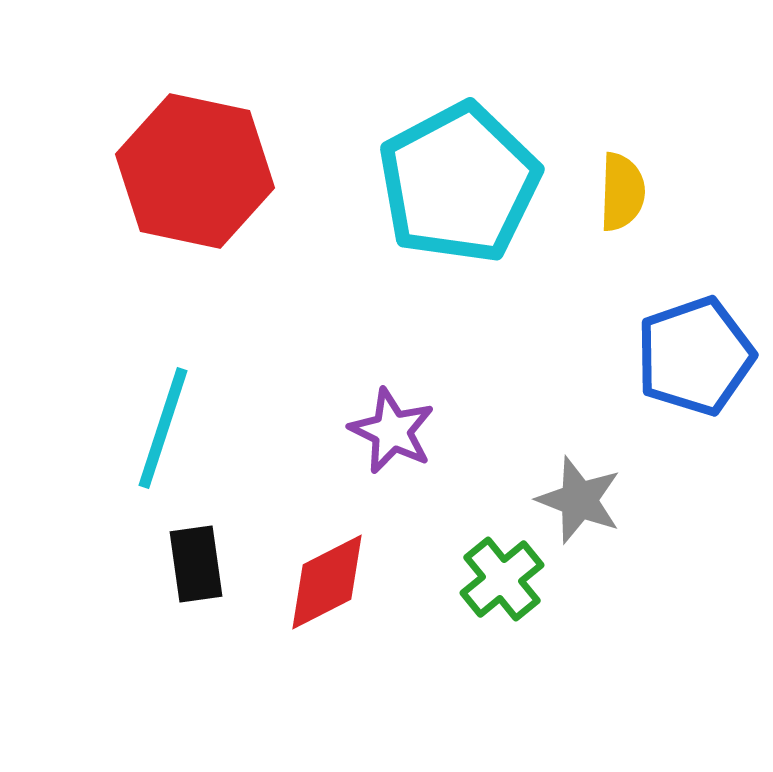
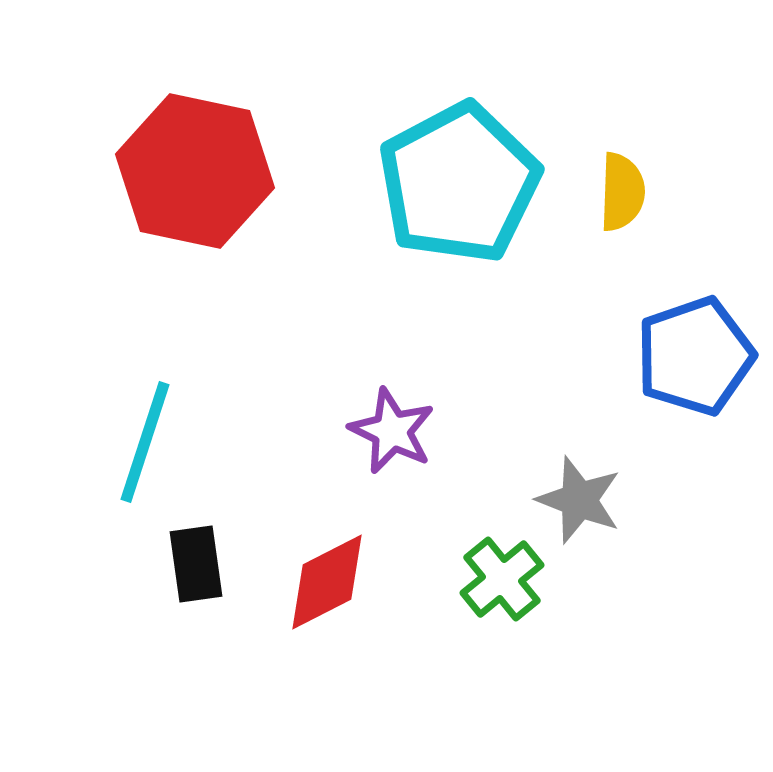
cyan line: moved 18 px left, 14 px down
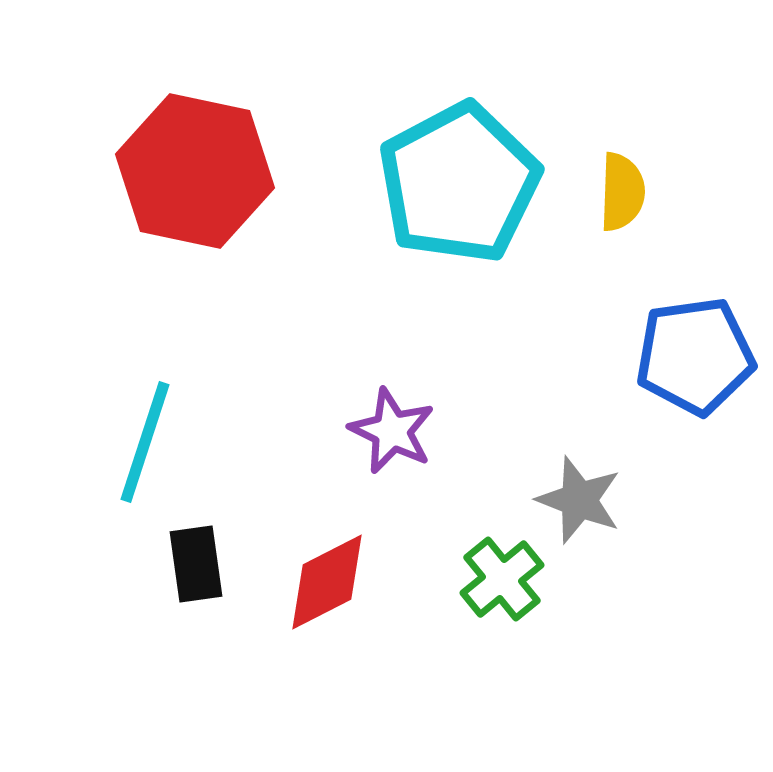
blue pentagon: rotated 11 degrees clockwise
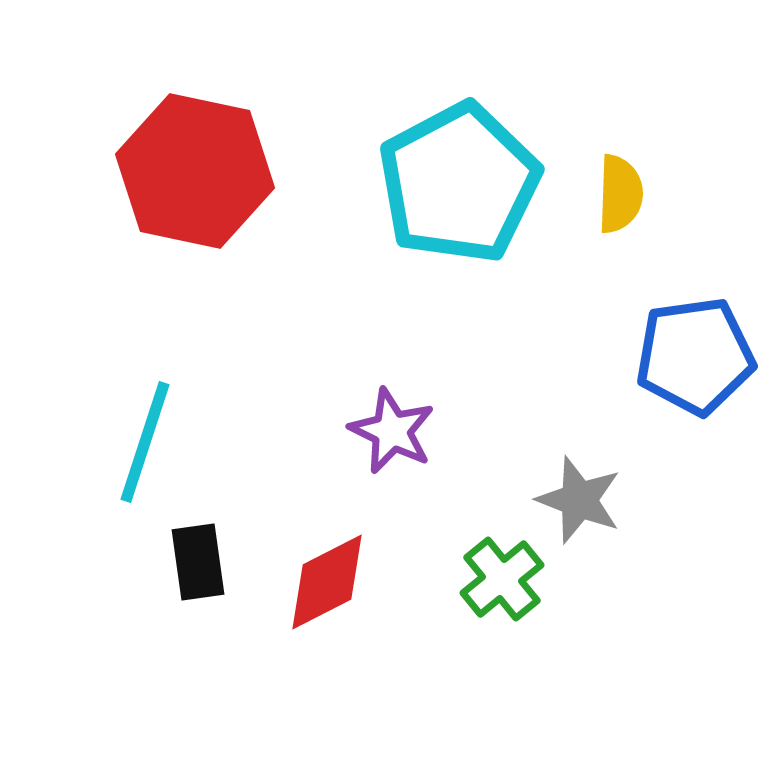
yellow semicircle: moved 2 px left, 2 px down
black rectangle: moved 2 px right, 2 px up
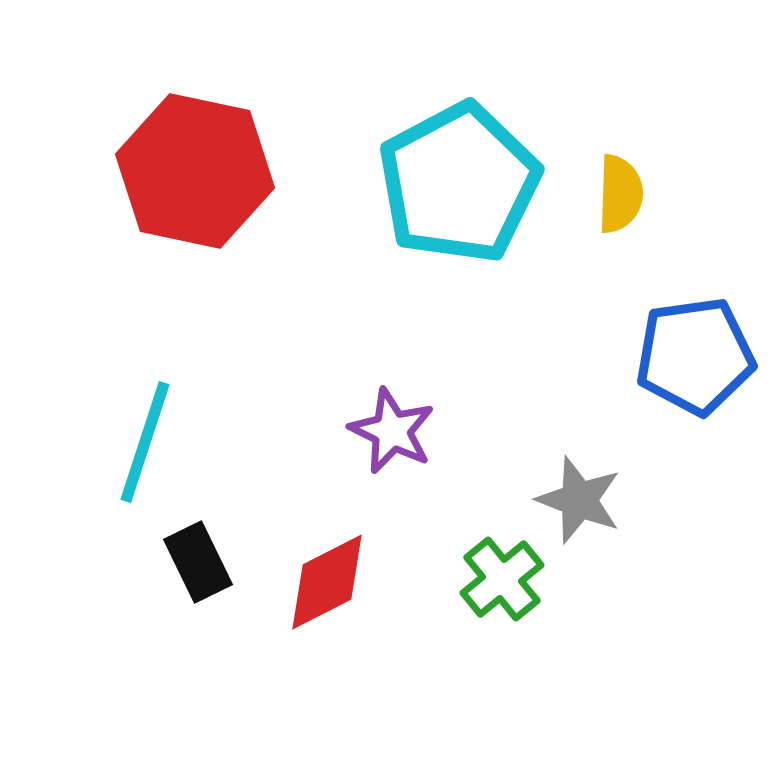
black rectangle: rotated 18 degrees counterclockwise
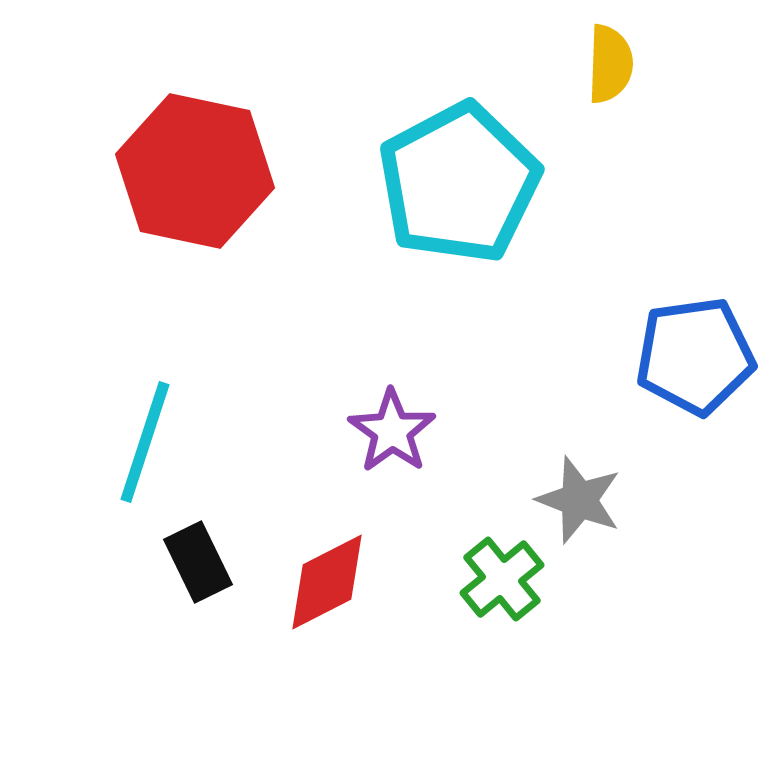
yellow semicircle: moved 10 px left, 130 px up
purple star: rotated 10 degrees clockwise
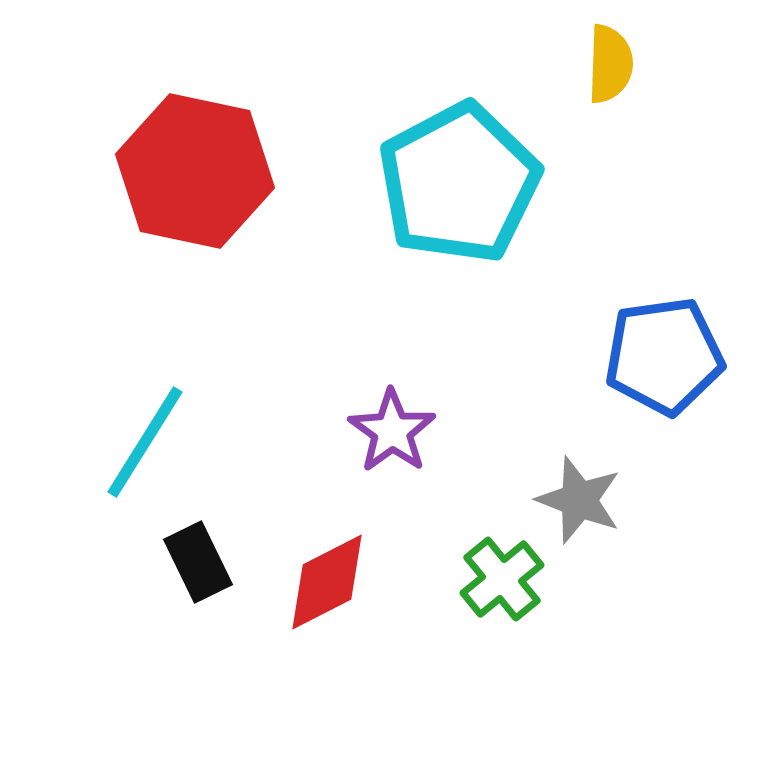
blue pentagon: moved 31 px left
cyan line: rotated 14 degrees clockwise
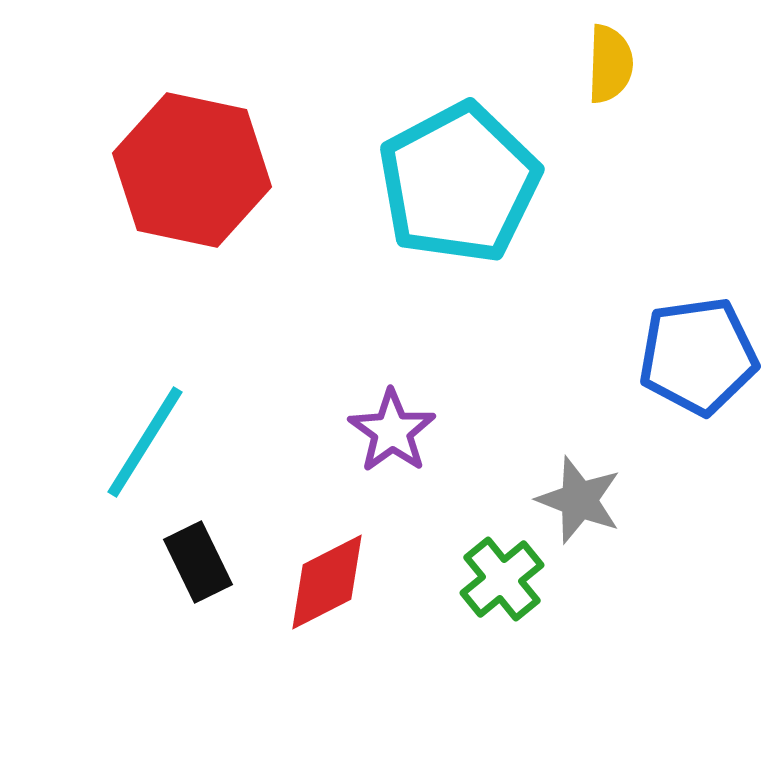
red hexagon: moved 3 px left, 1 px up
blue pentagon: moved 34 px right
